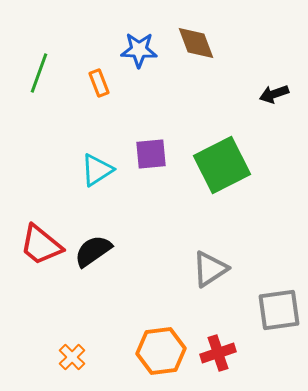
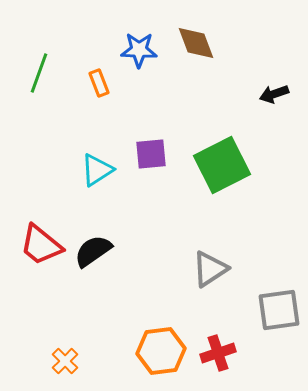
orange cross: moved 7 px left, 4 px down
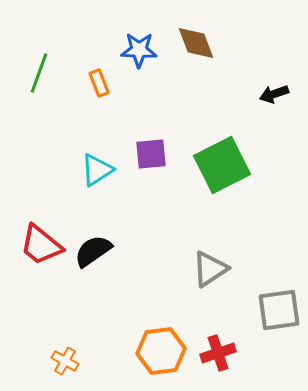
orange cross: rotated 16 degrees counterclockwise
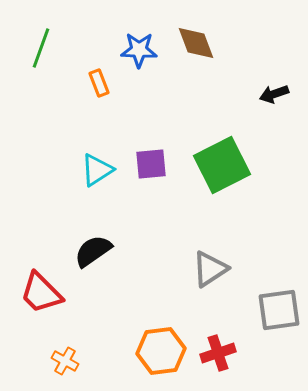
green line: moved 2 px right, 25 px up
purple square: moved 10 px down
red trapezoid: moved 48 px down; rotated 6 degrees clockwise
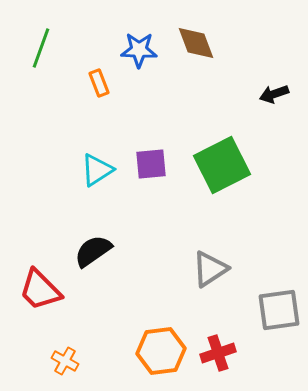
red trapezoid: moved 1 px left, 3 px up
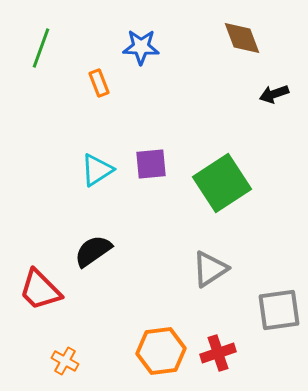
brown diamond: moved 46 px right, 5 px up
blue star: moved 2 px right, 3 px up
green square: moved 18 px down; rotated 6 degrees counterclockwise
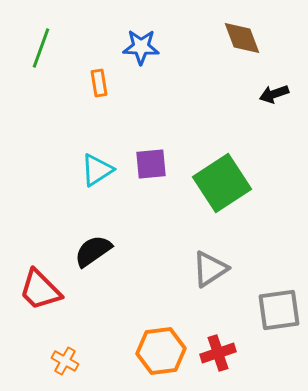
orange rectangle: rotated 12 degrees clockwise
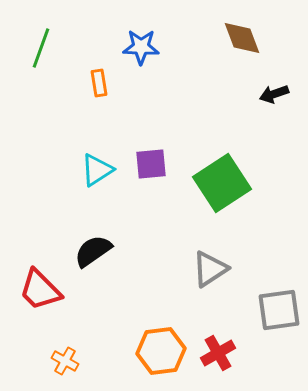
red cross: rotated 12 degrees counterclockwise
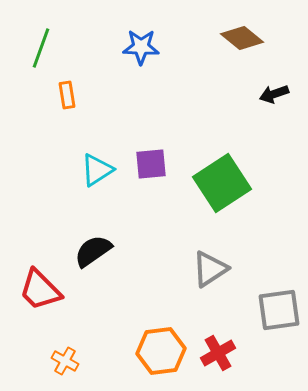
brown diamond: rotated 30 degrees counterclockwise
orange rectangle: moved 32 px left, 12 px down
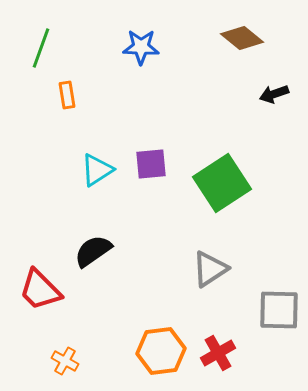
gray square: rotated 9 degrees clockwise
